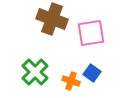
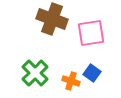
green cross: moved 1 px down
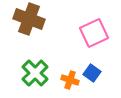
brown cross: moved 23 px left
pink square: moved 3 px right; rotated 16 degrees counterclockwise
orange cross: moved 1 px left, 1 px up
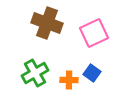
brown cross: moved 18 px right, 4 px down
green cross: rotated 16 degrees clockwise
orange cross: moved 1 px left; rotated 18 degrees counterclockwise
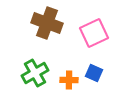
blue square: moved 2 px right; rotated 12 degrees counterclockwise
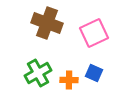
green cross: moved 3 px right
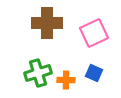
brown cross: rotated 20 degrees counterclockwise
green cross: rotated 12 degrees clockwise
orange cross: moved 3 px left
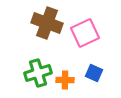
brown cross: rotated 20 degrees clockwise
pink square: moved 9 px left
orange cross: moved 1 px left
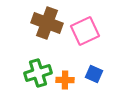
pink square: moved 2 px up
blue square: moved 1 px down
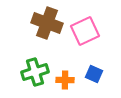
green cross: moved 3 px left, 1 px up
